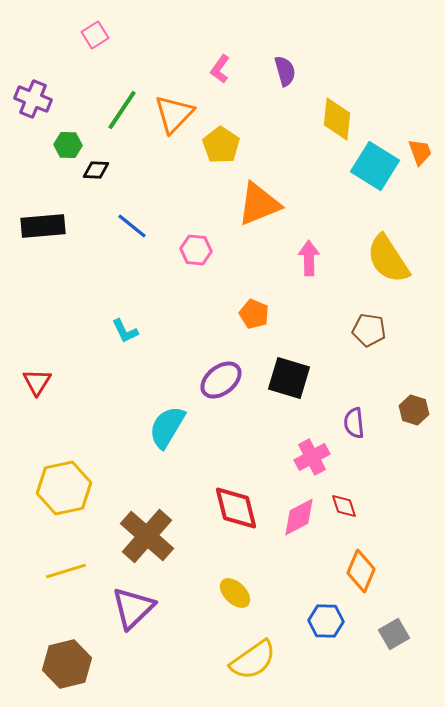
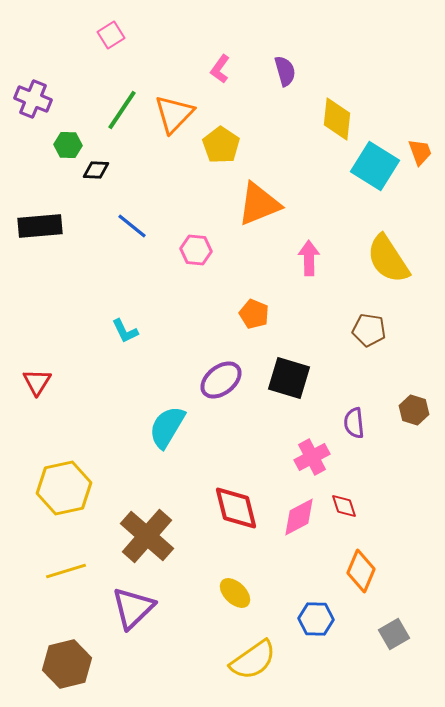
pink square at (95, 35): moved 16 px right
black rectangle at (43, 226): moved 3 px left
blue hexagon at (326, 621): moved 10 px left, 2 px up
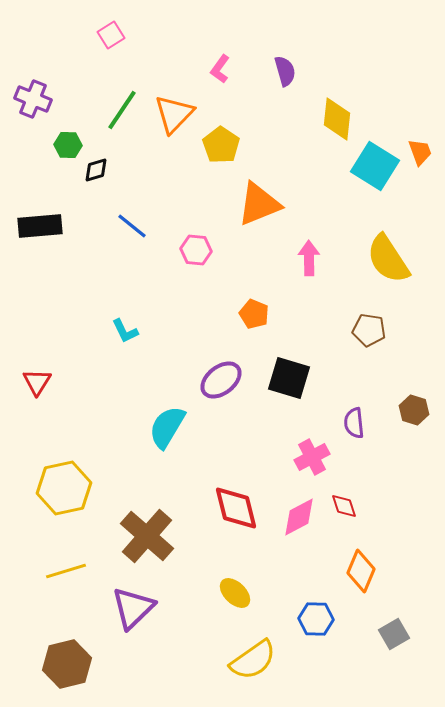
black diamond at (96, 170): rotated 20 degrees counterclockwise
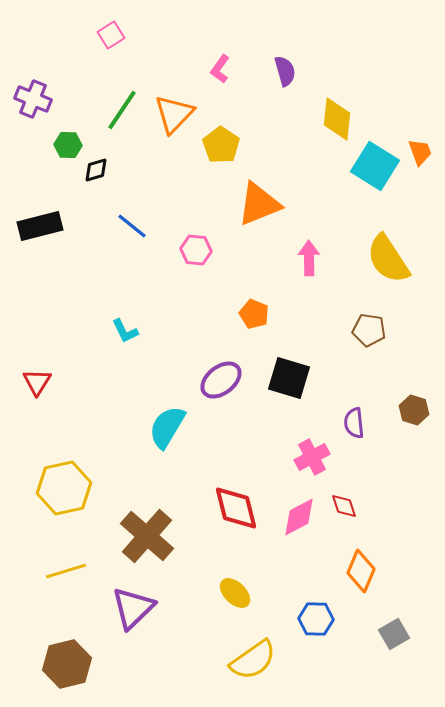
black rectangle at (40, 226): rotated 9 degrees counterclockwise
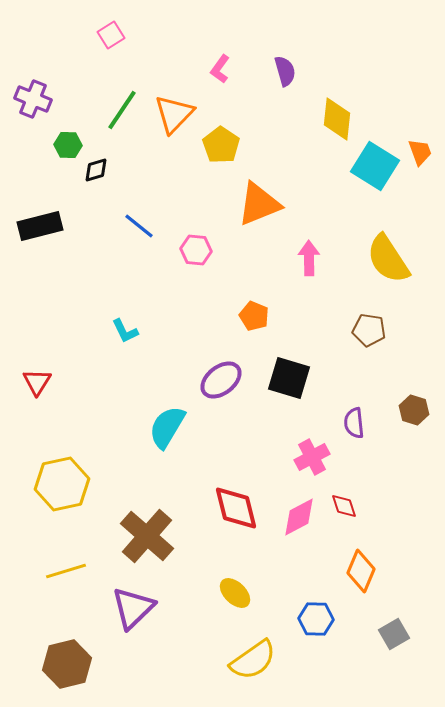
blue line at (132, 226): moved 7 px right
orange pentagon at (254, 314): moved 2 px down
yellow hexagon at (64, 488): moved 2 px left, 4 px up
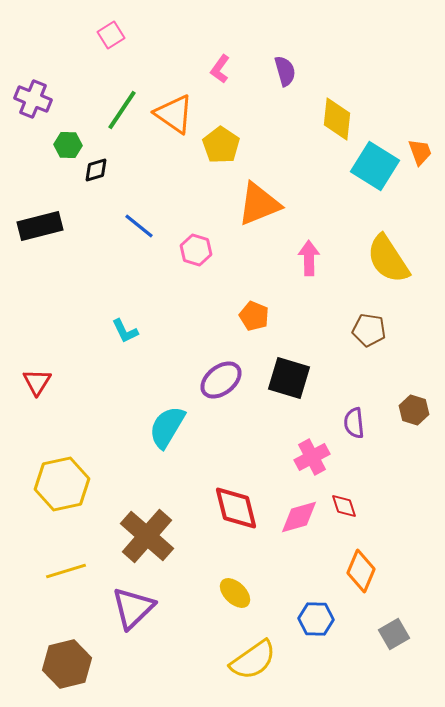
orange triangle at (174, 114): rotated 39 degrees counterclockwise
pink hexagon at (196, 250): rotated 12 degrees clockwise
pink diamond at (299, 517): rotated 12 degrees clockwise
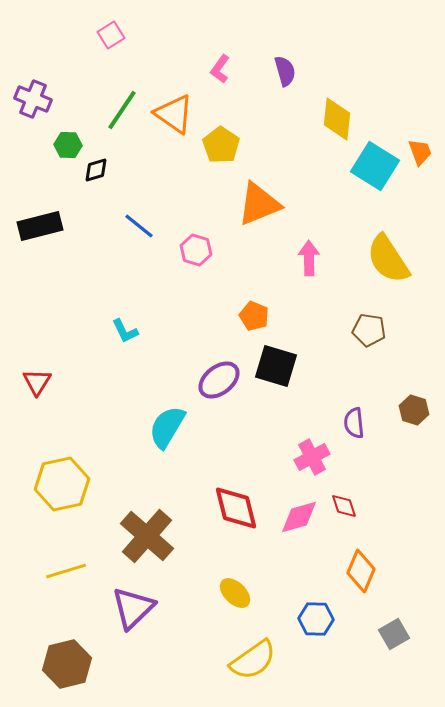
black square at (289, 378): moved 13 px left, 12 px up
purple ellipse at (221, 380): moved 2 px left
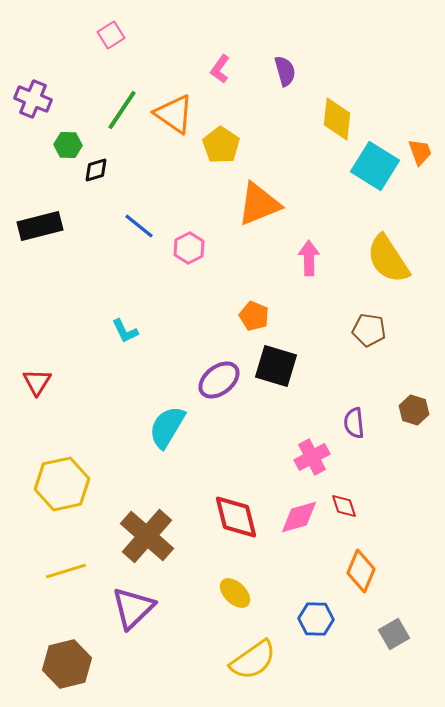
pink hexagon at (196, 250): moved 7 px left, 2 px up; rotated 16 degrees clockwise
red diamond at (236, 508): moved 9 px down
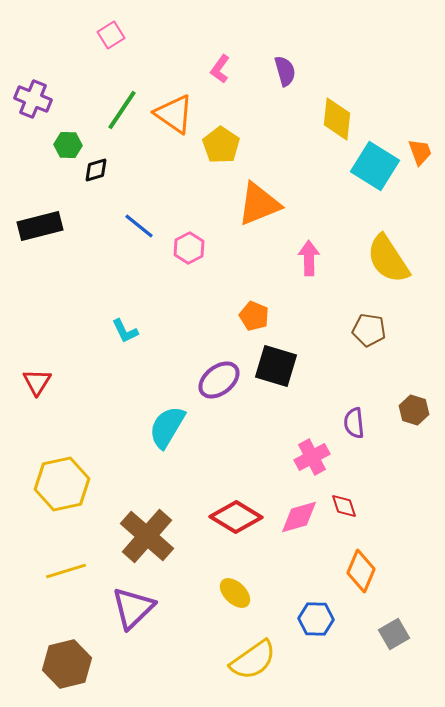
red diamond at (236, 517): rotated 45 degrees counterclockwise
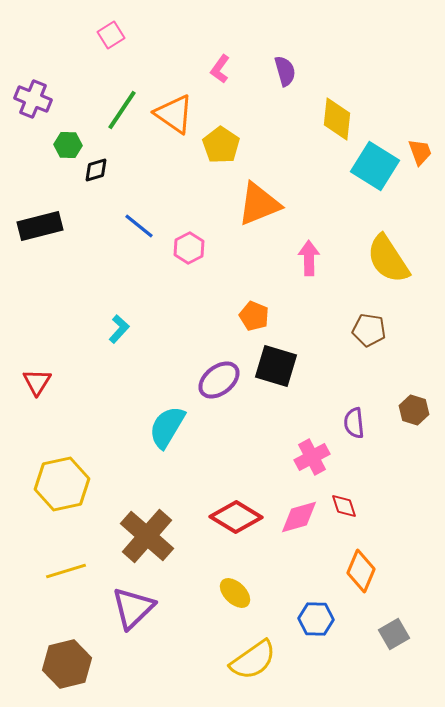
cyan L-shape at (125, 331): moved 6 px left, 2 px up; rotated 112 degrees counterclockwise
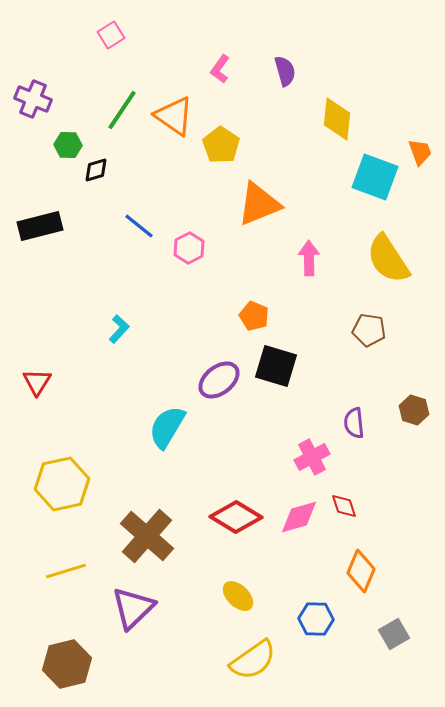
orange triangle at (174, 114): moved 2 px down
cyan square at (375, 166): moved 11 px down; rotated 12 degrees counterclockwise
yellow ellipse at (235, 593): moved 3 px right, 3 px down
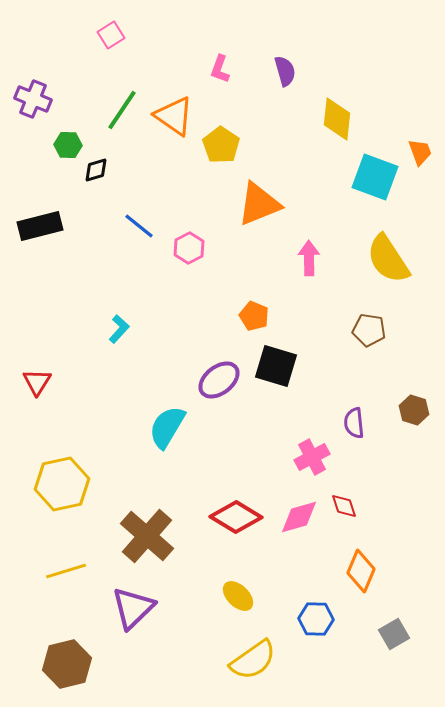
pink L-shape at (220, 69): rotated 16 degrees counterclockwise
